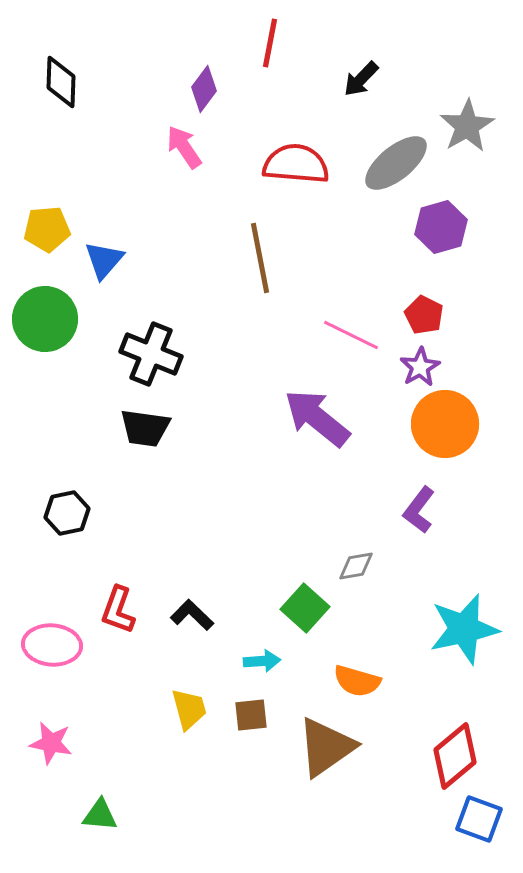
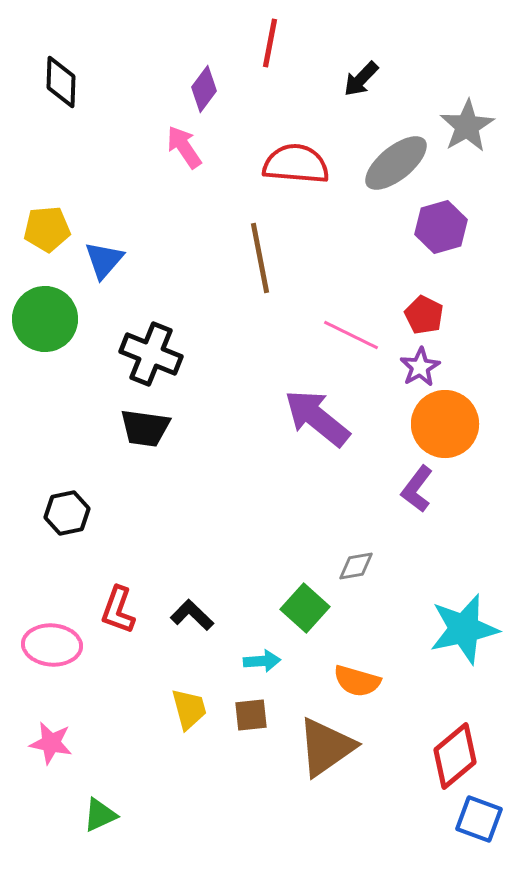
purple L-shape: moved 2 px left, 21 px up
green triangle: rotated 30 degrees counterclockwise
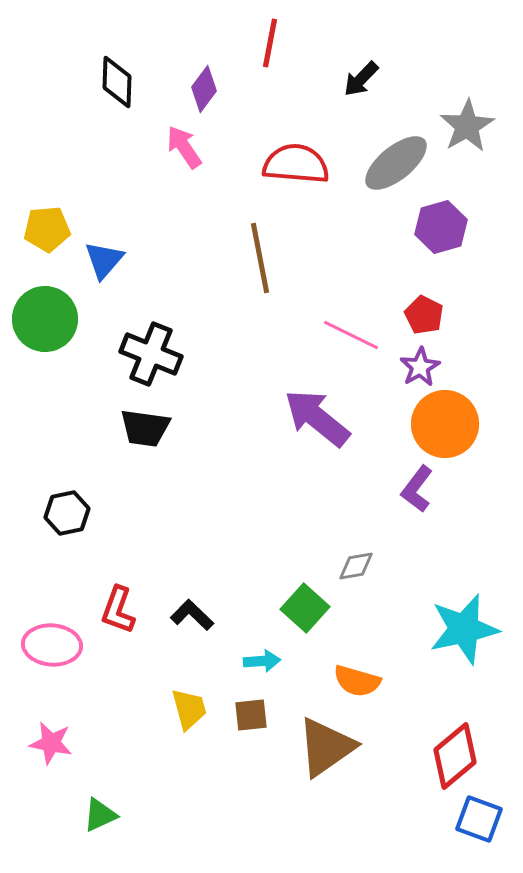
black diamond: moved 56 px right
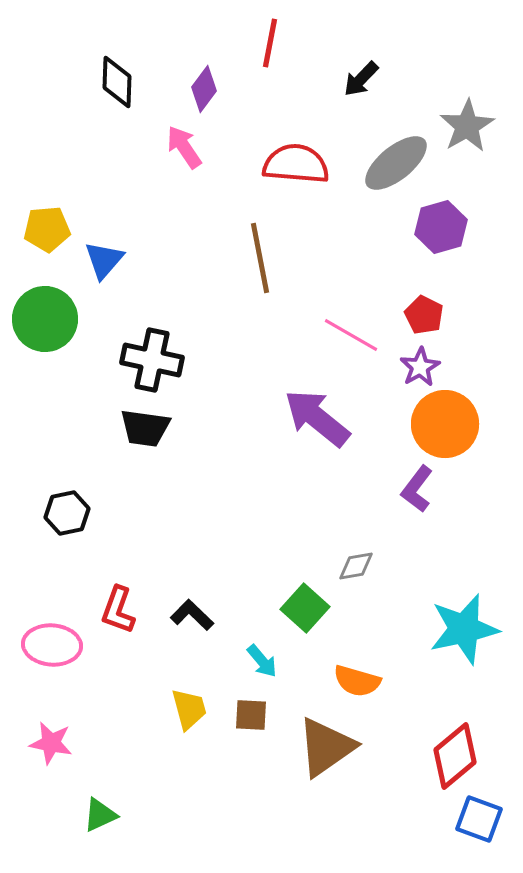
pink line: rotated 4 degrees clockwise
black cross: moved 1 px right, 6 px down; rotated 10 degrees counterclockwise
cyan arrow: rotated 54 degrees clockwise
brown square: rotated 9 degrees clockwise
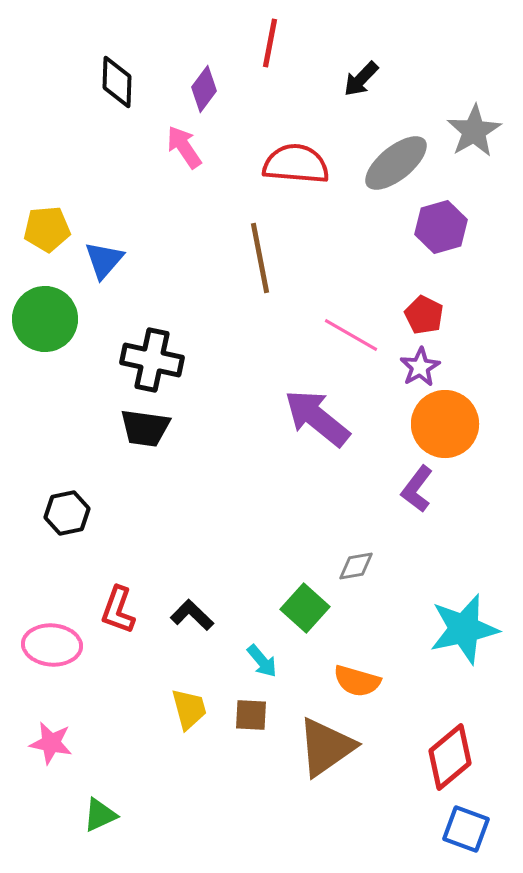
gray star: moved 7 px right, 5 px down
red diamond: moved 5 px left, 1 px down
blue square: moved 13 px left, 10 px down
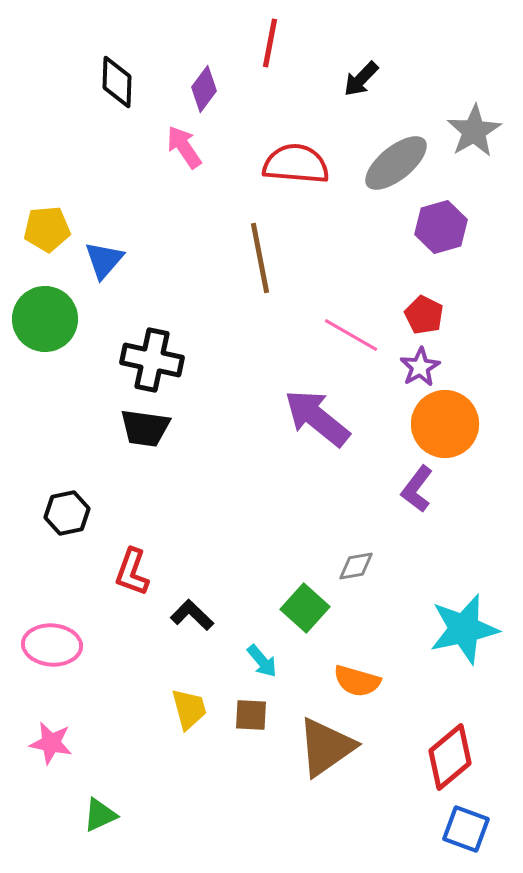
red L-shape: moved 14 px right, 38 px up
